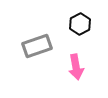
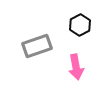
black hexagon: moved 1 px down
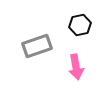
black hexagon: rotated 15 degrees clockwise
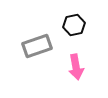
black hexagon: moved 6 px left
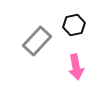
gray rectangle: moved 5 px up; rotated 28 degrees counterclockwise
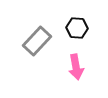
black hexagon: moved 3 px right, 3 px down; rotated 15 degrees clockwise
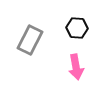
gray rectangle: moved 7 px left, 1 px up; rotated 16 degrees counterclockwise
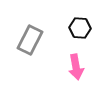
black hexagon: moved 3 px right
